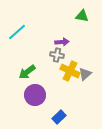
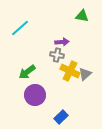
cyan line: moved 3 px right, 4 px up
blue rectangle: moved 2 px right
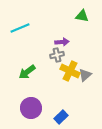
cyan line: rotated 18 degrees clockwise
gray cross: rotated 24 degrees counterclockwise
gray triangle: moved 1 px down
purple circle: moved 4 px left, 13 px down
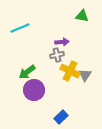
gray triangle: rotated 16 degrees counterclockwise
purple circle: moved 3 px right, 18 px up
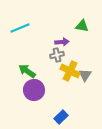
green triangle: moved 10 px down
green arrow: moved 1 px up; rotated 72 degrees clockwise
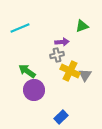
green triangle: rotated 32 degrees counterclockwise
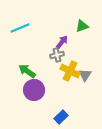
purple arrow: rotated 48 degrees counterclockwise
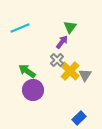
green triangle: moved 12 px left, 1 px down; rotated 32 degrees counterclockwise
gray cross: moved 5 px down; rotated 32 degrees counterclockwise
yellow cross: rotated 18 degrees clockwise
purple circle: moved 1 px left
blue rectangle: moved 18 px right, 1 px down
